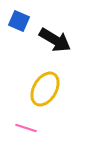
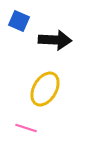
black arrow: rotated 28 degrees counterclockwise
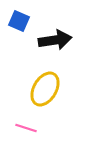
black arrow: rotated 12 degrees counterclockwise
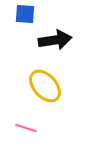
blue square: moved 6 px right, 7 px up; rotated 20 degrees counterclockwise
yellow ellipse: moved 3 px up; rotated 72 degrees counterclockwise
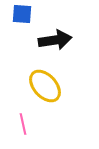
blue square: moved 3 px left
pink line: moved 3 px left, 4 px up; rotated 60 degrees clockwise
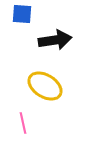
yellow ellipse: rotated 16 degrees counterclockwise
pink line: moved 1 px up
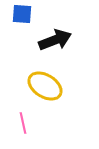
black arrow: rotated 12 degrees counterclockwise
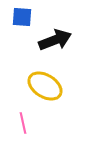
blue square: moved 3 px down
